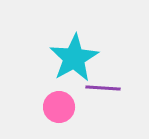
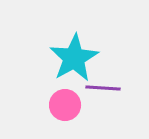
pink circle: moved 6 px right, 2 px up
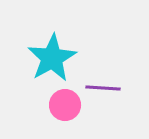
cyan star: moved 22 px left
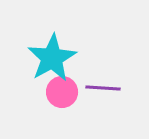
pink circle: moved 3 px left, 13 px up
